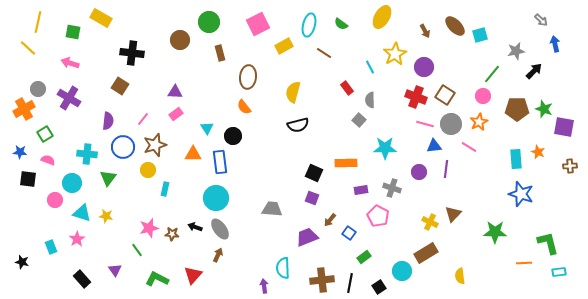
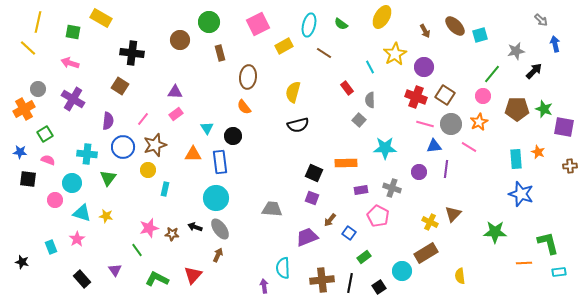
purple cross at (69, 98): moved 4 px right, 1 px down
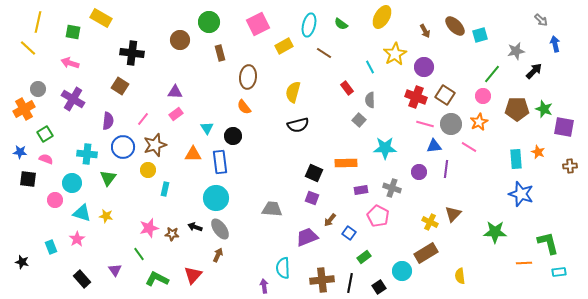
pink semicircle at (48, 160): moved 2 px left, 1 px up
green line at (137, 250): moved 2 px right, 4 px down
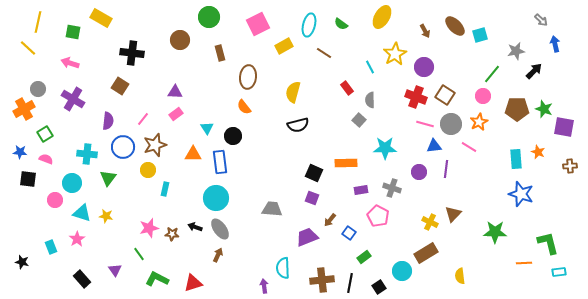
green circle at (209, 22): moved 5 px up
red triangle at (193, 275): moved 8 px down; rotated 30 degrees clockwise
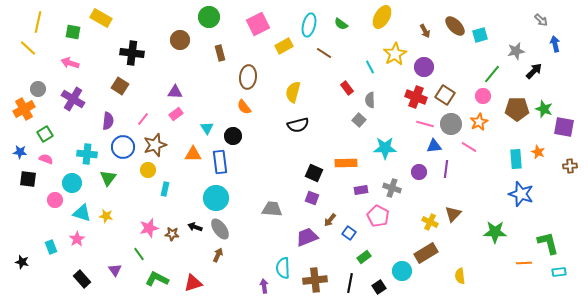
brown cross at (322, 280): moved 7 px left
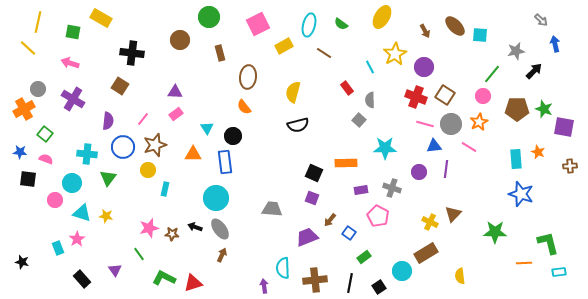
cyan square at (480, 35): rotated 21 degrees clockwise
green square at (45, 134): rotated 21 degrees counterclockwise
blue rectangle at (220, 162): moved 5 px right
cyan rectangle at (51, 247): moved 7 px right, 1 px down
brown arrow at (218, 255): moved 4 px right
green L-shape at (157, 279): moved 7 px right, 1 px up
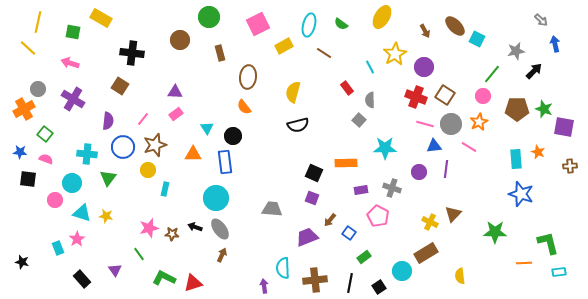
cyan square at (480, 35): moved 3 px left, 4 px down; rotated 21 degrees clockwise
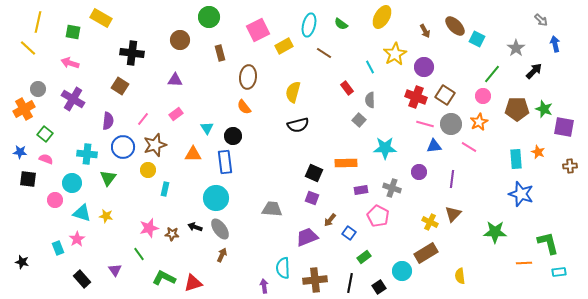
pink square at (258, 24): moved 6 px down
gray star at (516, 51): moved 3 px up; rotated 24 degrees counterclockwise
purple triangle at (175, 92): moved 12 px up
purple line at (446, 169): moved 6 px right, 10 px down
